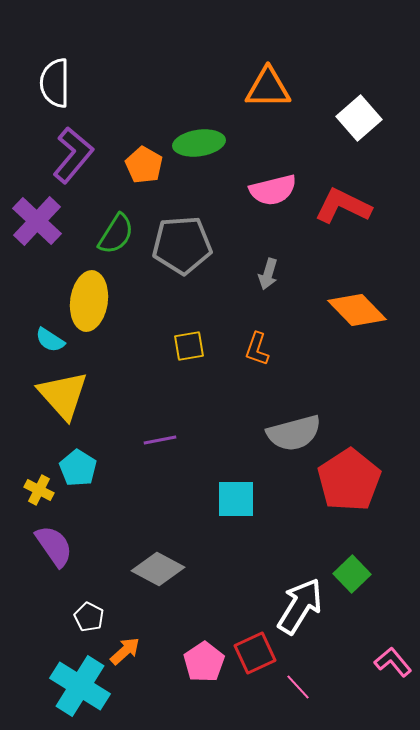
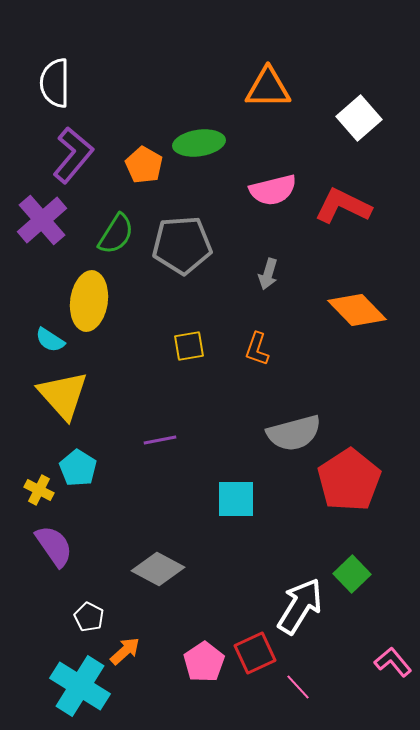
purple cross: moved 5 px right, 1 px up; rotated 6 degrees clockwise
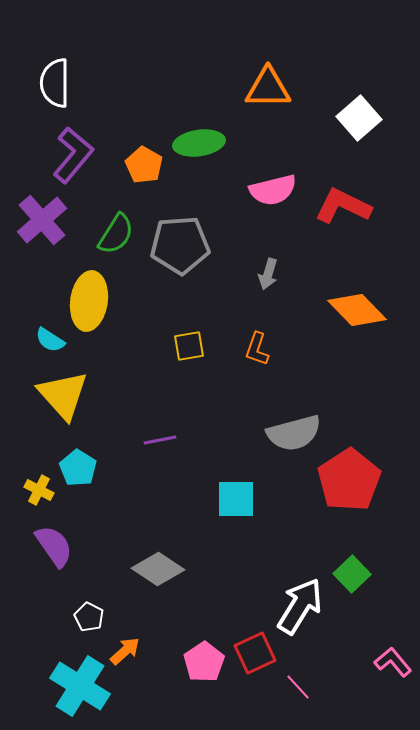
gray pentagon: moved 2 px left
gray diamond: rotated 6 degrees clockwise
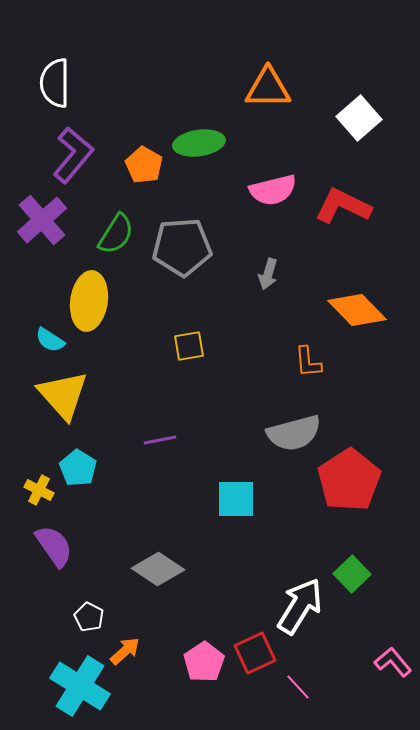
gray pentagon: moved 2 px right, 2 px down
orange L-shape: moved 51 px right, 13 px down; rotated 24 degrees counterclockwise
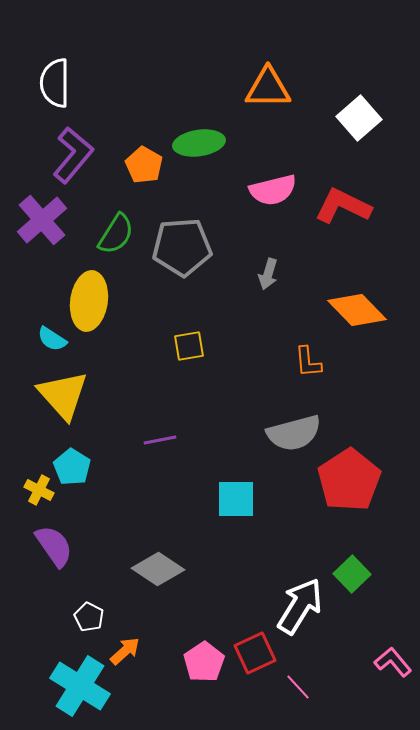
cyan semicircle: moved 2 px right, 1 px up
cyan pentagon: moved 6 px left, 1 px up
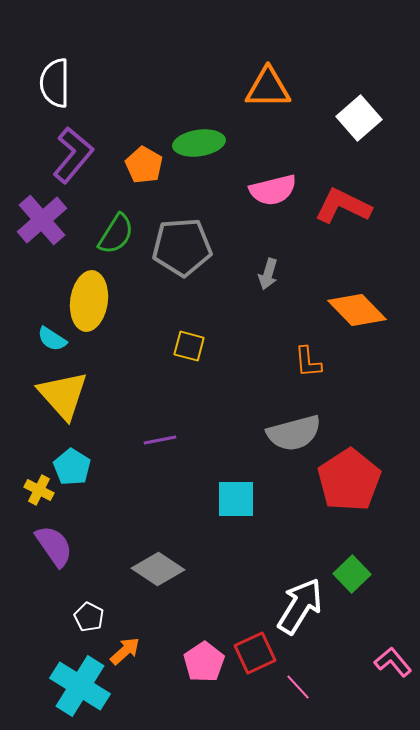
yellow square: rotated 24 degrees clockwise
